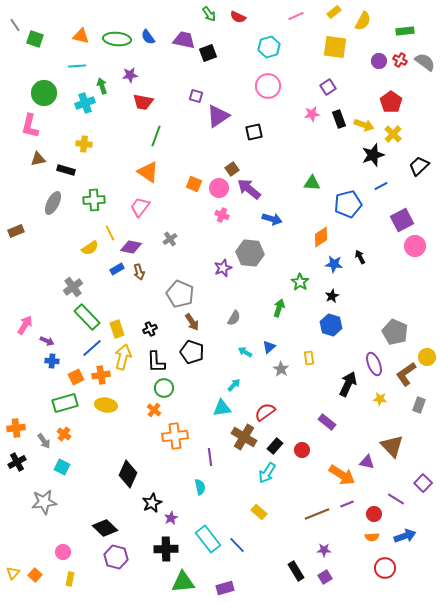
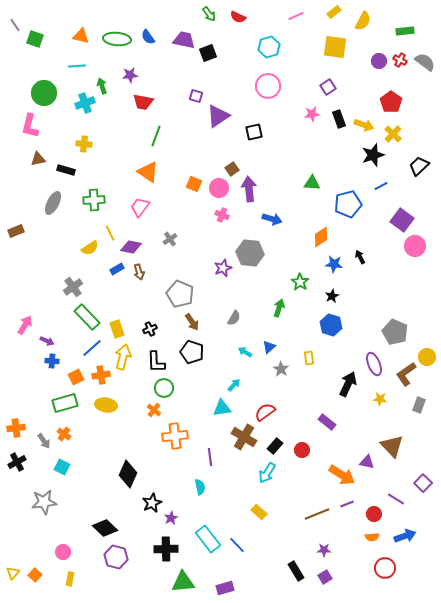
purple arrow at (249, 189): rotated 45 degrees clockwise
purple square at (402, 220): rotated 25 degrees counterclockwise
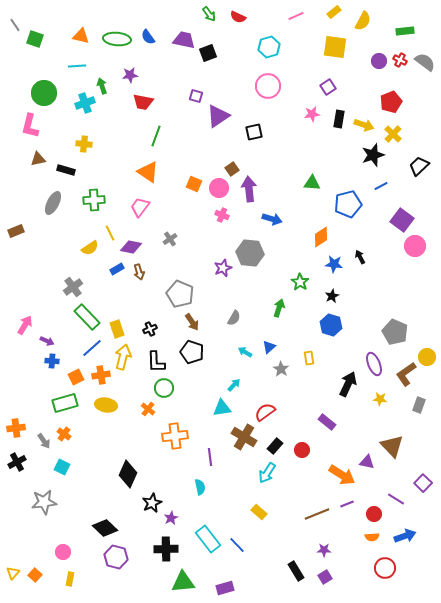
red pentagon at (391, 102): rotated 15 degrees clockwise
black rectangle at (339, 119): rotated 30 degrees clockwise
orange cross at (154, 410): moved 6 px left, 1 px up
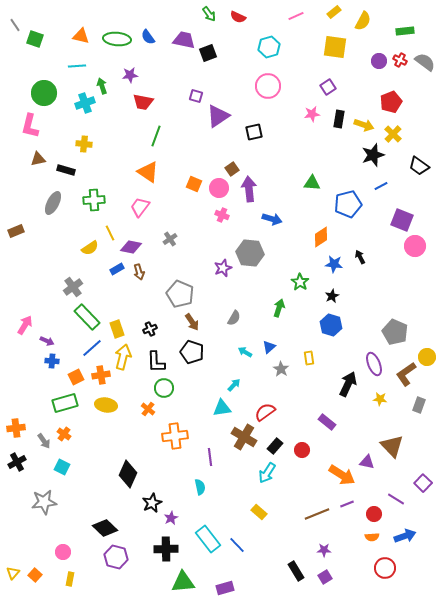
black trapezoid at (419, 166): rotated 100 degrees counterclockwise
purple square at (402, 220): rotated 15 degrees counterclockwise
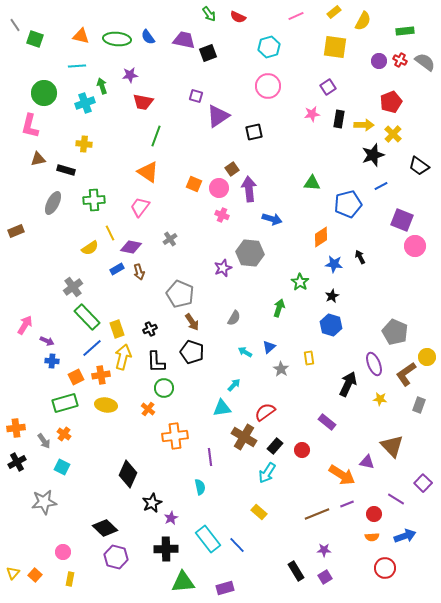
yellow arrow at (364, 125): rotated 18 degrees counterclockwise
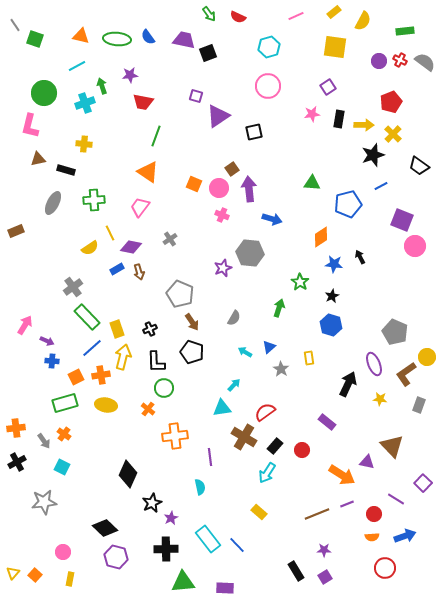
cyan line at (77, 66): rotated 24 degrees counterclockwise
purple rectangle at (225, 588): rotated 18 degrees clockwise
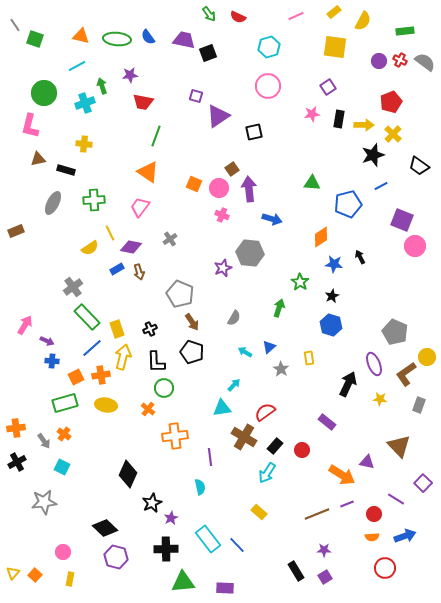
brown triangle at (392, 446): moved 7 px right
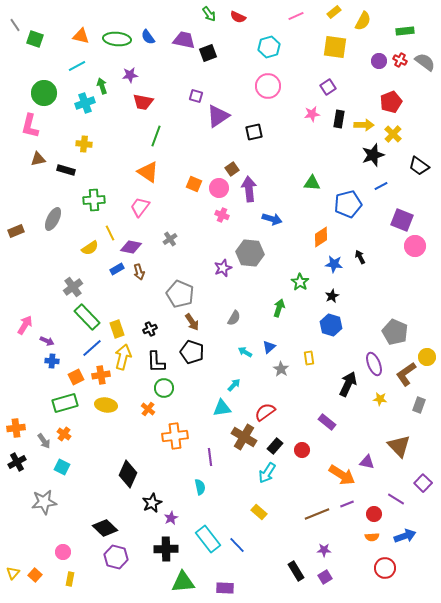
gray ellipse at (53, 203): moved 16 px down
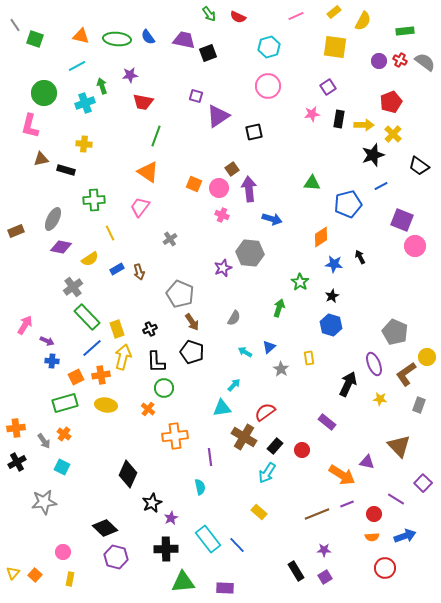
brown triangle at (38, 159): moved 3 px right
purple diamond at (131, 247): moved 70 px left
yellow semicircle at (90, 248): moved 11 px down
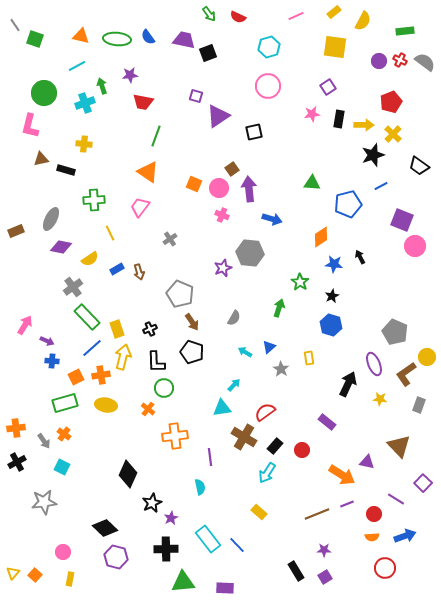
gray ellipse at (53, 219): moved 2 px left
